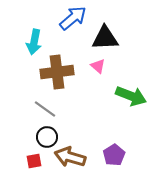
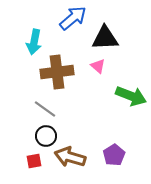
black circle: moved 1 px left, 1 px up
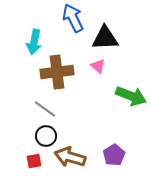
blue arrow: rotated 76 degrees counterclockwise
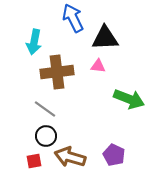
pink triangle: rotated 35 degrees counterclockwise
green arrow: moved 2 px left, 3 px down
purple pentagon: rotated 15 degrees counterclockwise
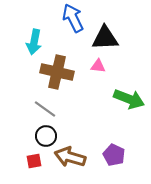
brown cross: rotated 20 degrees clockwise
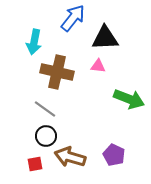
blue arrow: rotated 64 degrees clockwise
red square: moved 1 px right, 3 px down
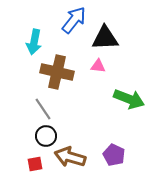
blue arrow: moved 1 px right, 2 px down
gray line: moved 2 px left; rotated 20 degrees clockwise
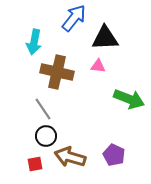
blue arrow: moved 2 px up
